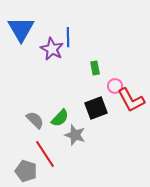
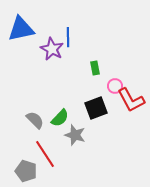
blue triangle: rotated 48 degrees clockwise
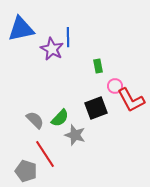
green rectangle: moved 3 px right, 2 px up
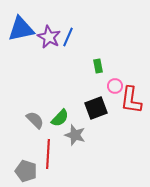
blue line: rotated 24 degrees clockwise
purple star: moved 3 px left, 12 px up
red L-shape: rotated 36 degrees clockwise
red line: moved 3 px right; rotated 36 degrees clockwise
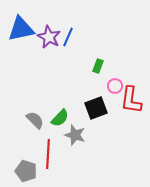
green rectangle: rotated 32 degrees clockwise
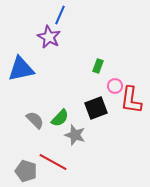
blue triangle: moved 40 px down
blue line: moved 8 px left, 22 px up
red line: moved 5 px right, 8 px down; rotated 64 degrees counterclockwise
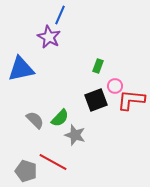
red L-shape: rotated 88 degrees clockwise
black square: moved 8 px up
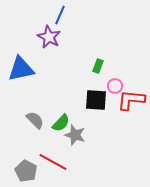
black square: rotated 25 degrees clockwise
green semicircle: moved 1 px right, 5 px down
gray pentagon: rotated 10 degrees clockwise
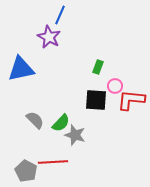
green rectangle: moved 1 px down
red line: rotated 32 degrees counterclockwise
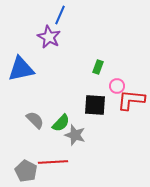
pink circle: moved 2 px right
black square: moved 1 px left, 5 px down
